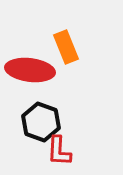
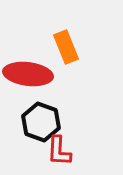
red ellipse: moved 2 px left, 4 px down
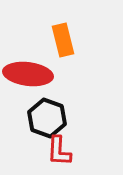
orange rectangle: moved 3 px left, 7 px up; rotated 8 degrees clockwise
black hexagon: moved 6 px right, 4 px up
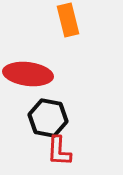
orange rectangle: moved 5 px right, 20 px up
black hexagon: moved 1 px right; rotated 9 degrees counterclockwise
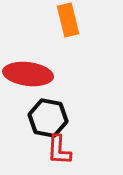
red L-shape: moved 1 px up
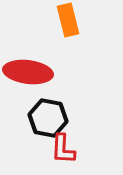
red ellipse: moved 2 px up
red L-shape: moved 4 px right, 1 px up
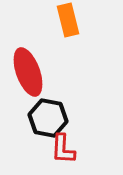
red ellipse: rotated 63 degrees clockwise
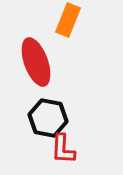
orange rectangle: rotated 36 degrees clockwise
red ellipse: moved 8 px right, 10 px up
